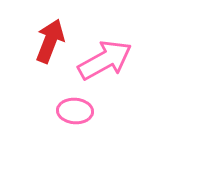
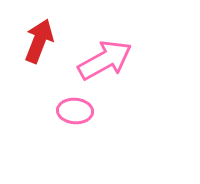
red arrow: moved 11 px left
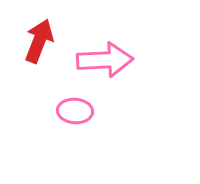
pink arrow: rotated 26 degrees clockwise
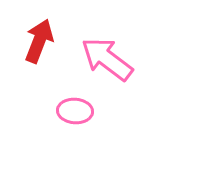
pink arrow: moved 2 px right, 1 px up; rotated 140 degrees counterclockwise
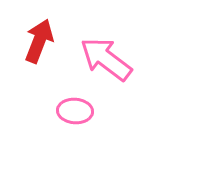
pink arrow: moved 1 px left
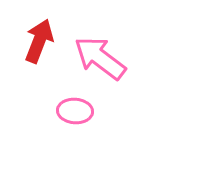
pink arrow: moved 6 px left, 1 px up
